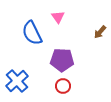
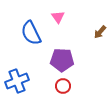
blue semicircle: moved 1 px left
blue cross: rotated 20 degrees clockwise
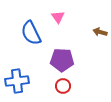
brown arrow: rotated 64 degrees clockwise
blue cross: rotated 15 degrees clockwise
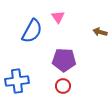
blue semicircle: moved 1 px right, 2 px up; rotated 125 degrees counterclockwise
purple pentagon: moved 2 px right
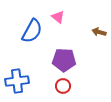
pink triangle: rotated 16 degrees counterclockwise
brown arrow: moved 1 px left
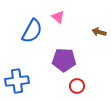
red circle: moved 14 px right
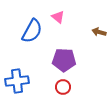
red circle: moved 14 px left, 1 px down
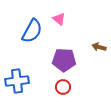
pink triangle: moved 1 px right, 2 px down
brown arrow: moved 15 px down
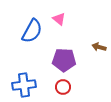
blue cross: moved 7 px right, 4 px down
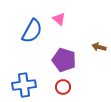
purple pentagon: rotated 15 degrees clockwise
